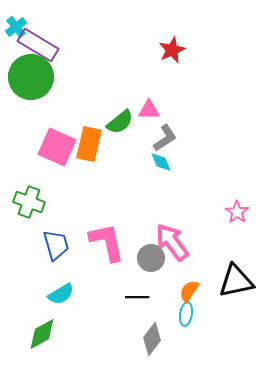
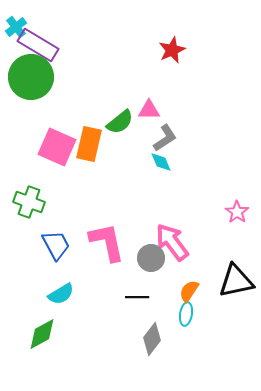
blue trapezoid: rotated 12 degrees counterclockwise
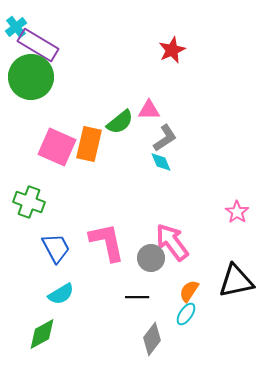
blue trapezoid: moved 3 px down
cyan ellipse: rotated 25 degrees clockwise
